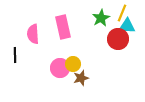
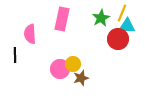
pink rectangle: moved 1 px left, 8 px up; rotated 25 degrees clockwise
pink semicircle: moved 3 px left
pink circle: moved 1 px down
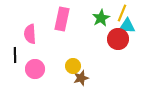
yellow circle: moved 2 px down
pink circle: moved 25 px left
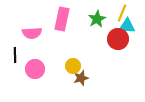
green star: moved 4 px left, 1 px down
pink semicircle: moved 2 px right, 1 px up; rotated 90 degrees counterclockwise
